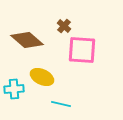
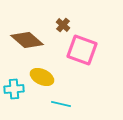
brown cross: moved 1 px left, 1 px up
pink square: rotated 16 degrees clockwise
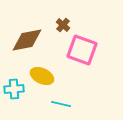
brown diamond: rotated 52 degrees counterclockwise
yellow ellipse: moved 1 px up
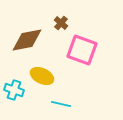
brown cross: moved 2 px left, 2 px up
cyan cross: moved 1 px down; rotated 24 degrees clockwise
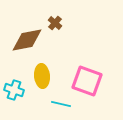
brown cross: moved 6 px left
pink square: moved 5 px right, 31 px down
yellow ellipse: rotated 60 degrees clockwise
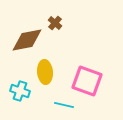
yellow ellipse: moved 3 px right, 4 px up
cyan cross: moved 6 px right, 1 px down
cyan line: moved 3 px right, 1 px down
